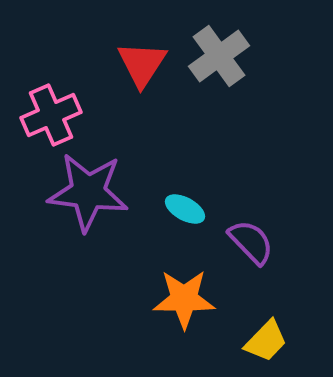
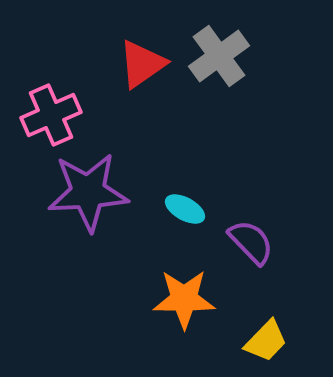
red triangle: rotated 22 degrees clockwise
purple star: rotated 10 degrees counterclockwise
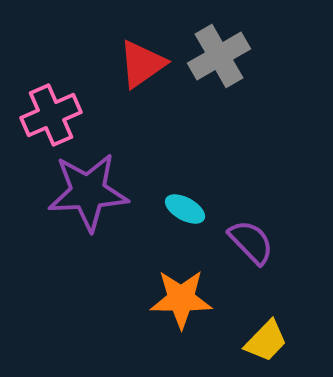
gray cross: rotated 6 degrees clockwise
orange star: moved 3 px left
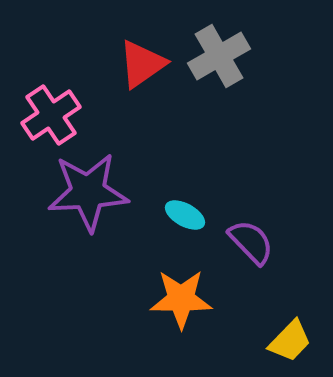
pink cross: rotated 10 degrees counterclockwise
cyan ellipse: moved 6 px down
yellow trapezoid: moved 24 px right
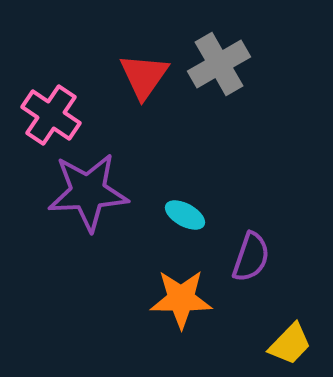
gray cross: moved 8 px down
red triangle: moved 2 px right, 12 px down; rotated 20 degrees counterclockwise
pink cross: rotated 22 degrees counterclockwise
purple semicircle: moved 15 px down; rotated 63 degrees clockwise
yellow trapezoid: moved 3 px down
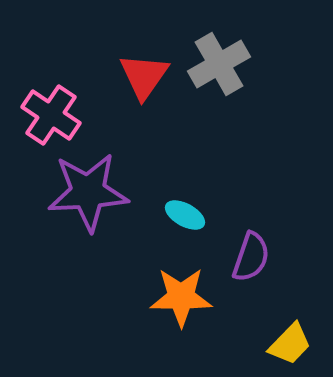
orange star: moved 2 px up
